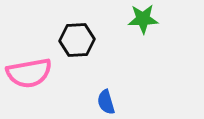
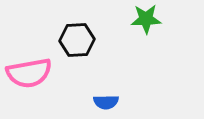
green star: moved 3 px right
blue semicircle: rotated 75 degrees counterclockwise
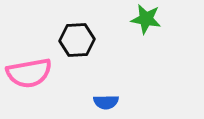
green star: rotated 12 degrees clockwise
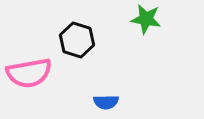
black hexagon: rotated 20 degrees clockwise
